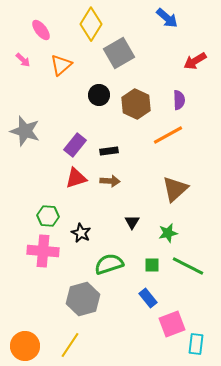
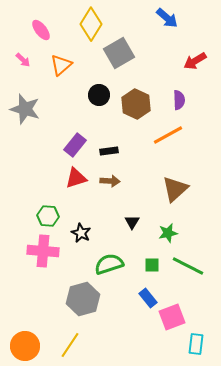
gray star: moved 22 px up
pink square: moved 7 px up
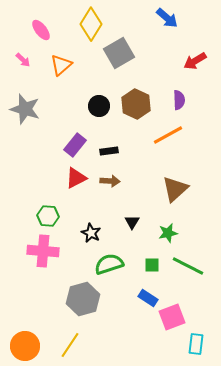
black circle: moved 11 px down
red triangle: rotated 10 degrees counterclockwise
black star: moved 10 px right
blue rectangle: rotated 18 degrees counterclockwise
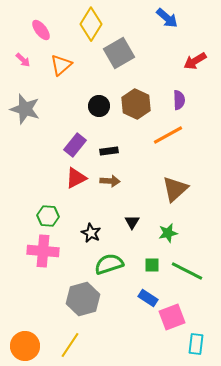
green line: moved 1 px left, 5 px down
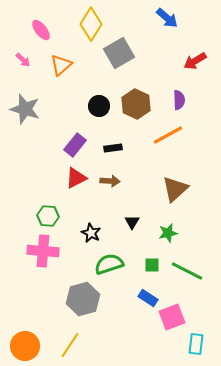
black rectangle: moved 4 px right, 3 px up
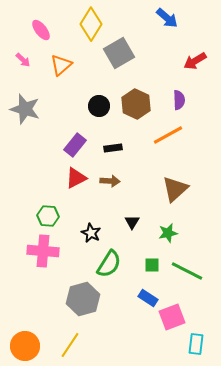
green semicircle: rotated 140 degrees clockwise
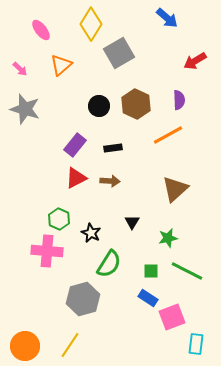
pink arrow: moved 3 px left, 9 px down
green hexagon: moved 11 px right, 3 px down; rotated 20 degrees clockwise
green star: moved 5 px down
pink cross: moved 4 px right
green square: moved 1 px left, 6 px down
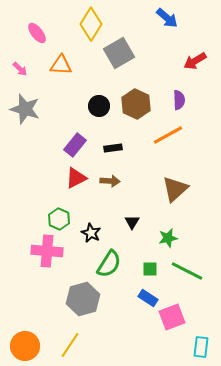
pink ellipse: moved 4 px left, 3 px down
orange triangle: rotated 45 degrees clockwise
green square: moved 1 px left, 2 px up
cyan rectangle: moved 5 px right, 3 px down
